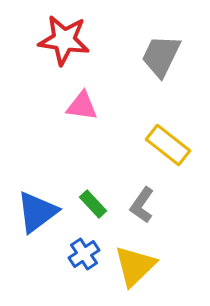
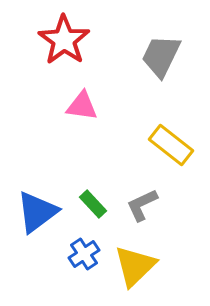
red star: rotated 27 degrees clockwise
yellow rectangle: moved 3 px right
gray L-shape: rotated 30 degrees clockwise
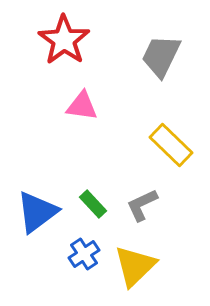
yellow rectangle: rotated 6 degrees clockwise
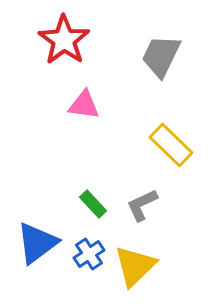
pink triangle: moved 2 px right, 1 px up
blue triangle: moved 31 px down
blue cross: moved 5 px right
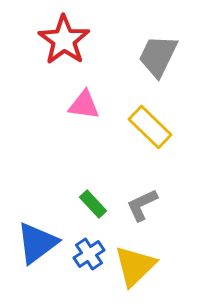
gray trapezoid: moved 3 px left
yellow rectangle: moved 21 px left, 18 px up
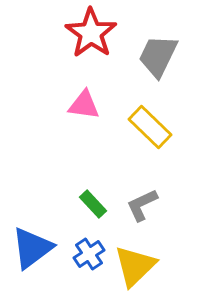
red star: moved 27 px right, 7 px up
blue triangle: moved 5 px left, 5 px down
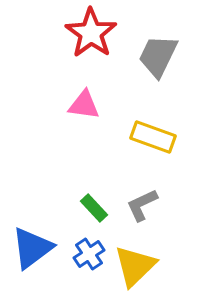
yellow rectangle: moved 3 px right, 10 px down; rotated 24 degrees counterclockwise
green rectangle: moved 1 px right, 4 px down
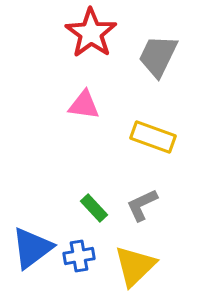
blue cross: moved 10 px left, 2 px down; rotated 24 degrees clockwise
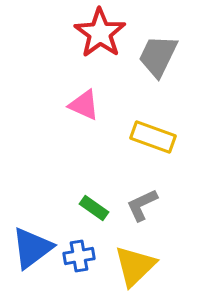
red star: moved 9 px right
pink triangle: rotated 16 degrees clockwise
green rectangle: rotated 12 degrees counterclockwise
